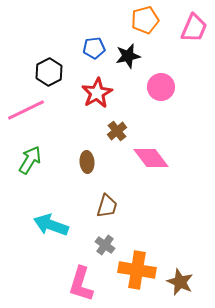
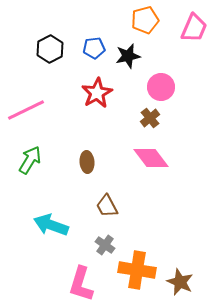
black hexagon: moved 1 px right, 23 px up
brown cross: moved 33 px right, 13 px up
brown trapezoid: rotated 135 degrees clockwise
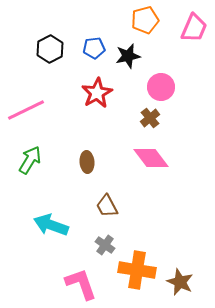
pink L-shape: rotated 144 degrees clockwise
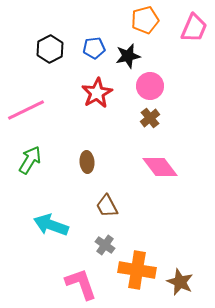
pink circle: moved 11 px left, 1 px up
pink diamond: moved 9 px right, 9 px down
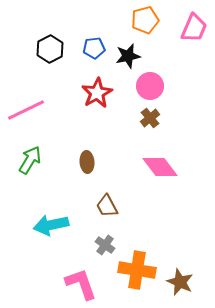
cyan arrow: rotated 32 degrees counterclockwise
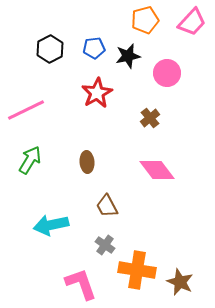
pink trapezoid: moved 2 px left, 6 px up; rotated 20 degrees clockwise
pink circle: moved 17 px right, 13 px up
pink diamond: moved 3 px left, 3 px down
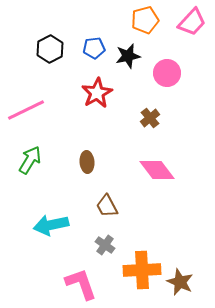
orange cross: moved 5 px right; rotated 12 degrees counterclockwise
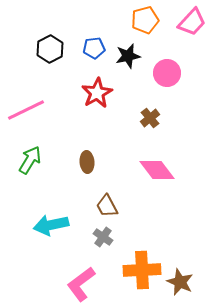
gray cross: moved 2 px left, 8 px up
pink L-shape: rotated 108 degrees counterclockwise
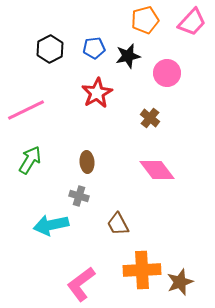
brown cross: rotated 12 degrees counterclockwise
brown trapezoid: moved 11 px right, 18 px down
gray cross: moved 24 px left, 41 px up; rotated 18 degrees counterclockwise
brown star: rotated 28 degrees clockwise
